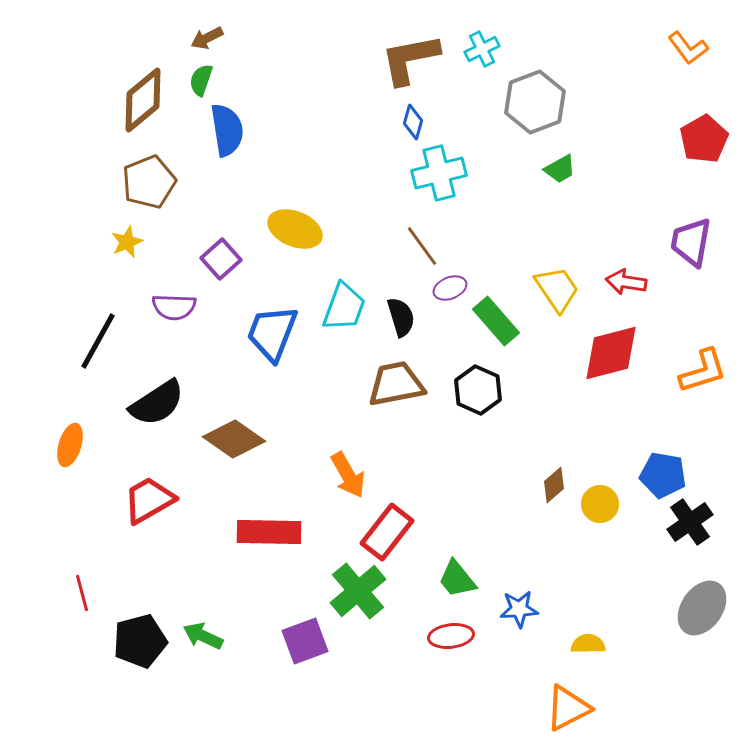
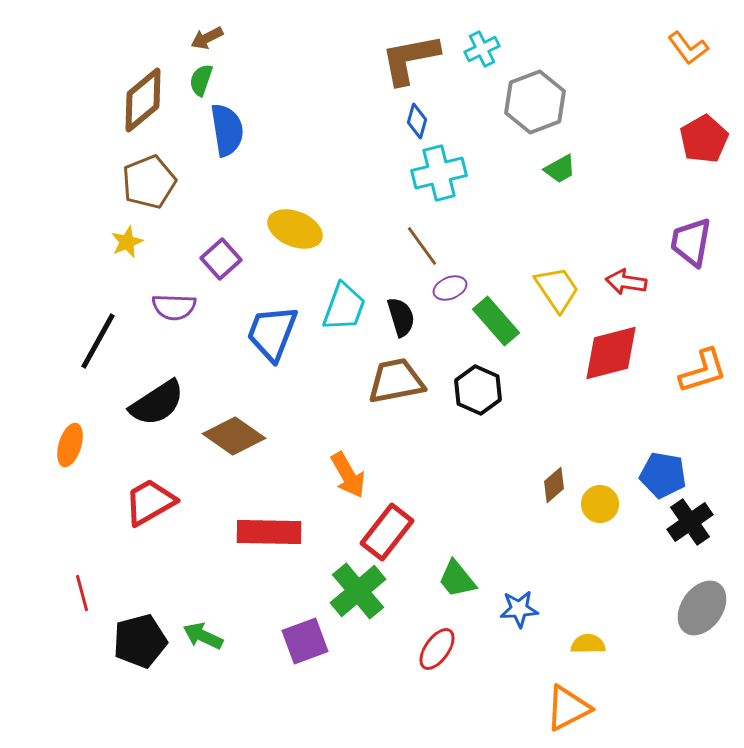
blue diamond at (413, 122): moved 4 px right, 1 px up
brown trapezoid at (396, 384): moved 3 px up
brown diamond at (234, 439): moved 3 px up
red trapezoid at (149, 500): moved 1 px right, 2 px down
red ellipse at (451, 636): moved 14 px left, 13 px down; rotated 48 degrees counterclockwise
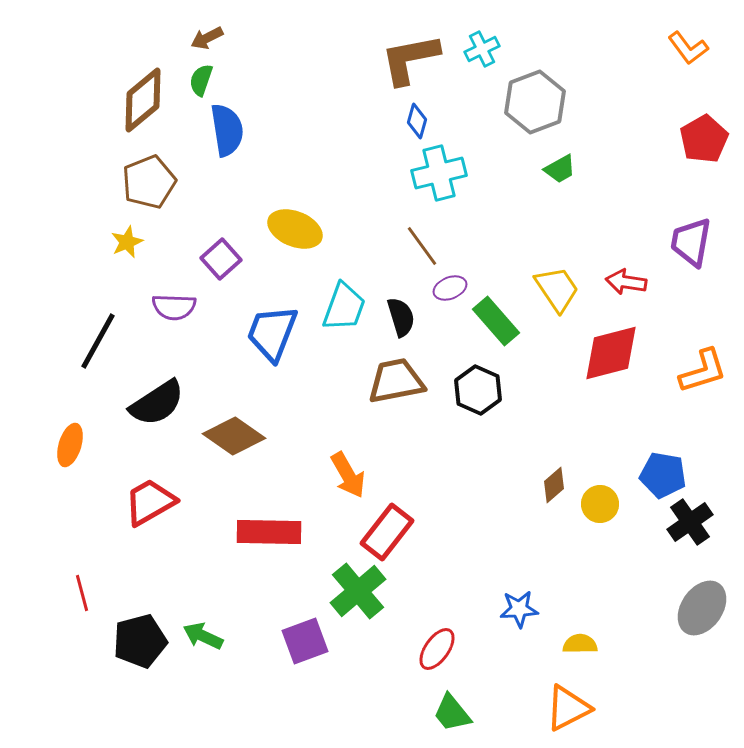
green trapezoid at (457, 579): moved 5 px left, 134 px down
yellow semicircle at (588, 644): moved 8 px left
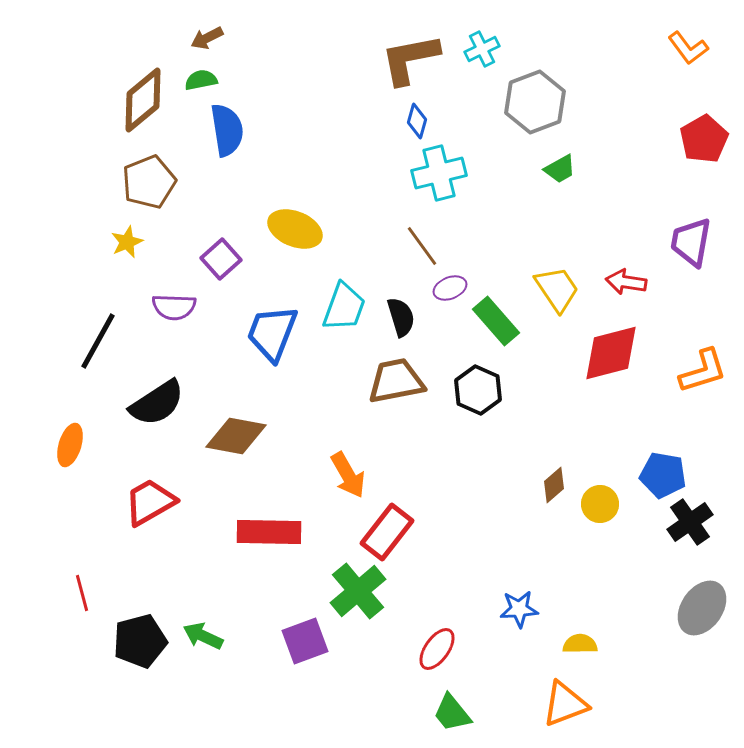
green semicircle at (201, 80): rotated 60 degrees clockwise
brown diamond at (234, 436): moved 2 px right; rotated 24 degrees counterclockwise
orange triangle at (568, 708): moved 3 px left, 4 px up; rotated 6 degrees clockwise
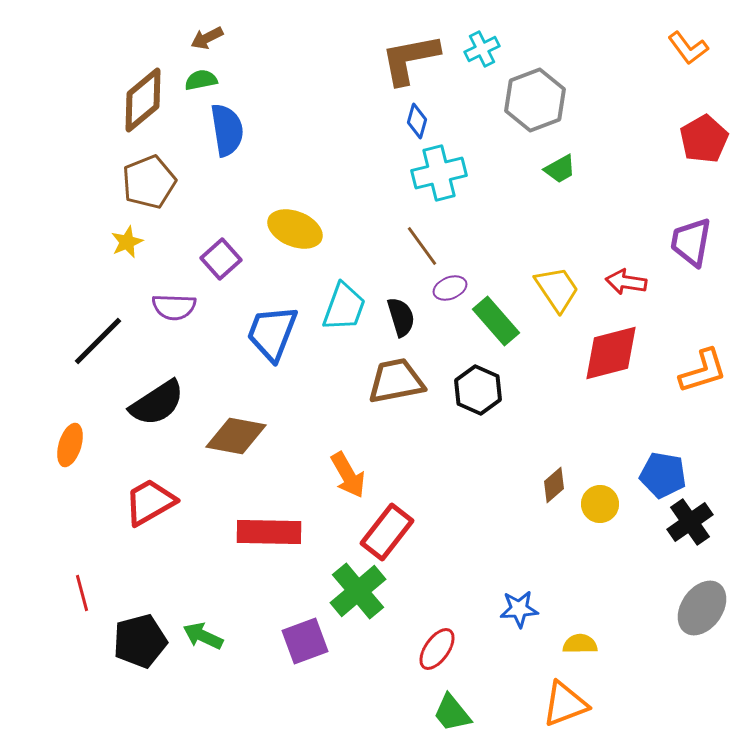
gray hexagon at (535, 102): moved 2 px up
black line at (98, 341): rotated 16 degrees clockwise
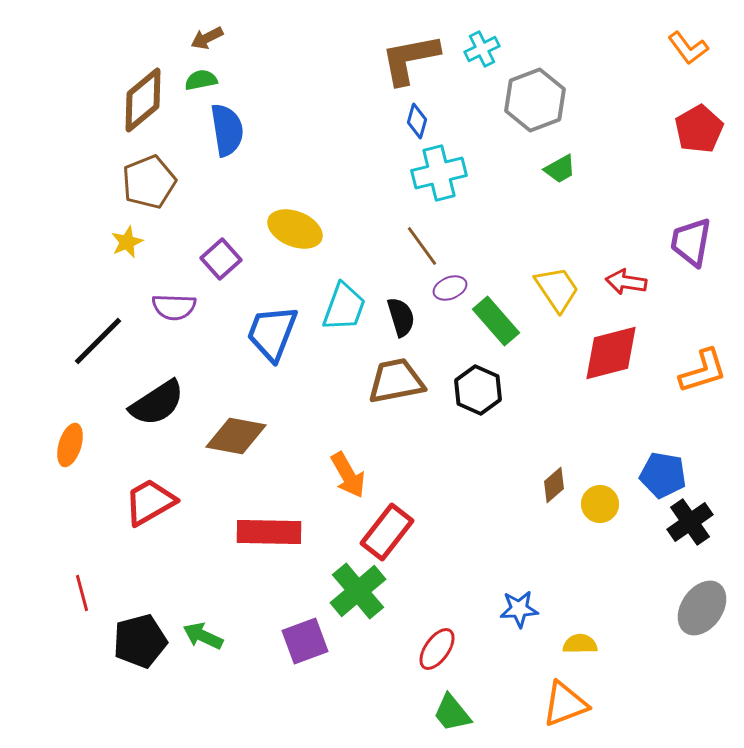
red pentagon at (704, 139): moved 5 px left, 10 px up
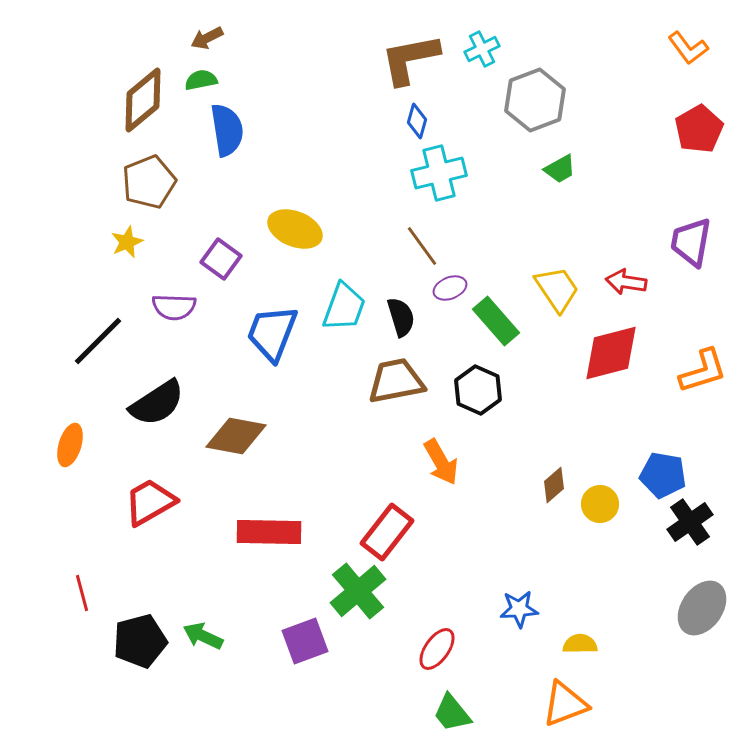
purple square at (221, 259): rotated 12 degrees counterclockwise
orange arrow at (348, 475): moved 93 px right, 13 px up
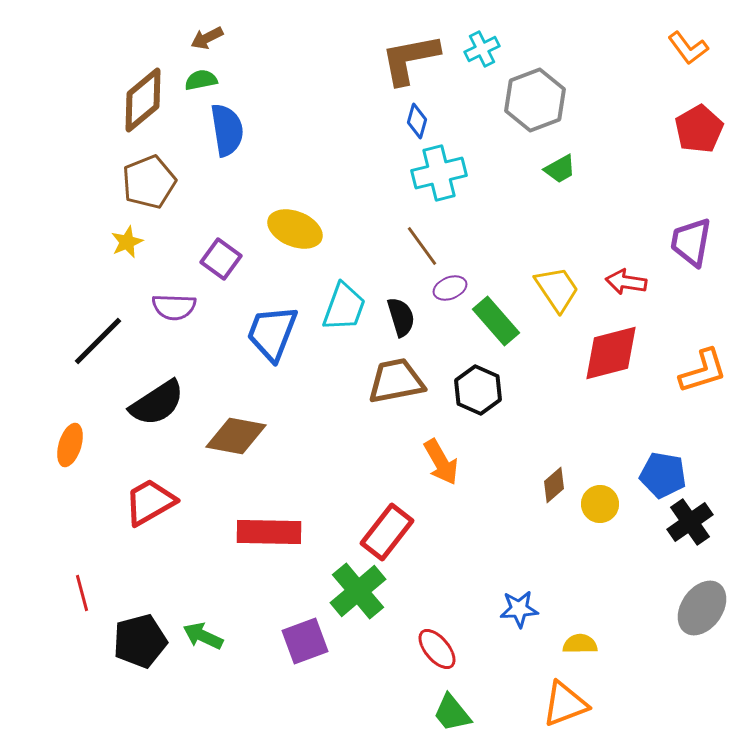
red ellipse at (437, 649): rotated 75 degrees counterclockwise
